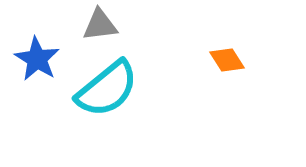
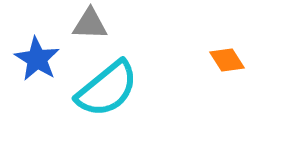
gray triangle: moved 10 px left, 1 px up; rotated 9 degrees clockwise
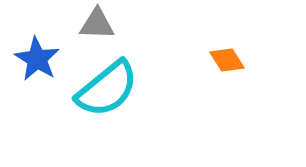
gray triangle: moved 7 px right
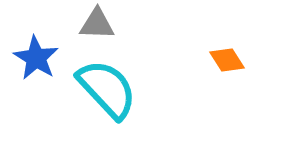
blue star: moved 1 px left, 1 px up
cyan semicircle: rotated 94 degrees counterclockwise
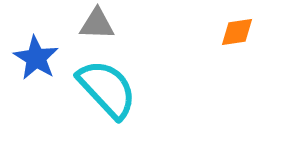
orange diamond: moved 10 px right, 28 px up; rotated 66 degrees counterclockwise
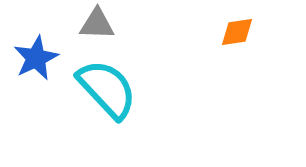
blue star: rotated 15 degrees clockwise
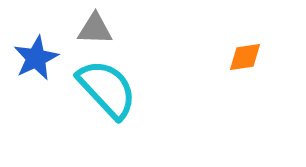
gray triangle: moved 2 px left, 5 px down
orange diamond: moved 8 px right, 25 px down
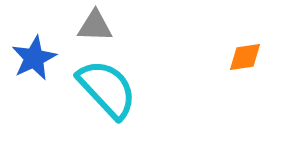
gray triangle: moved 3 px up
blue star: moved 2 px left
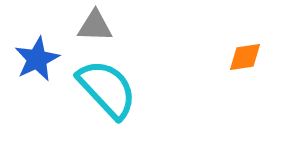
blue star: moved 3 px right, 1 px down
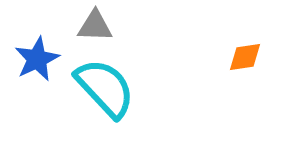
cyan semicircle: moved 2 px left, 1 px up
